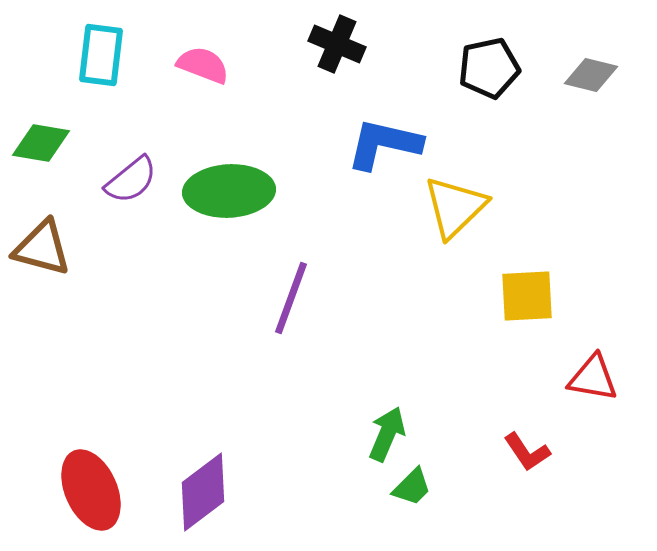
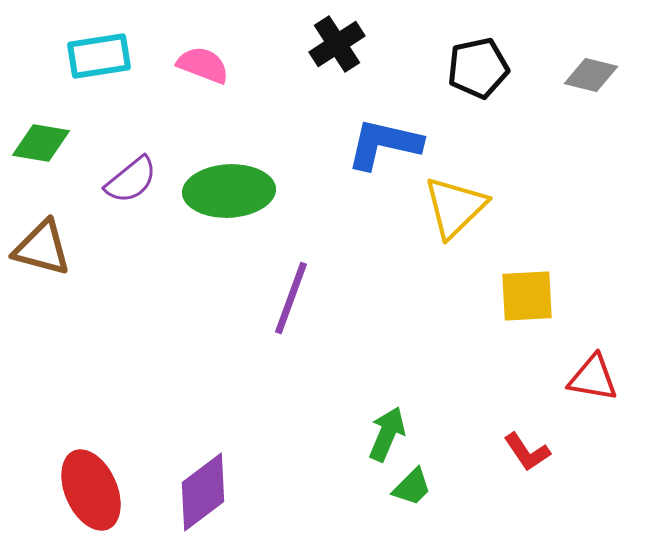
black cross: rotated 34 degrees clockwise
cyan rectangle: moved 2 px left, 1 px down; rotated 74 degrees clockwise
black pentagon: moved 11 px left
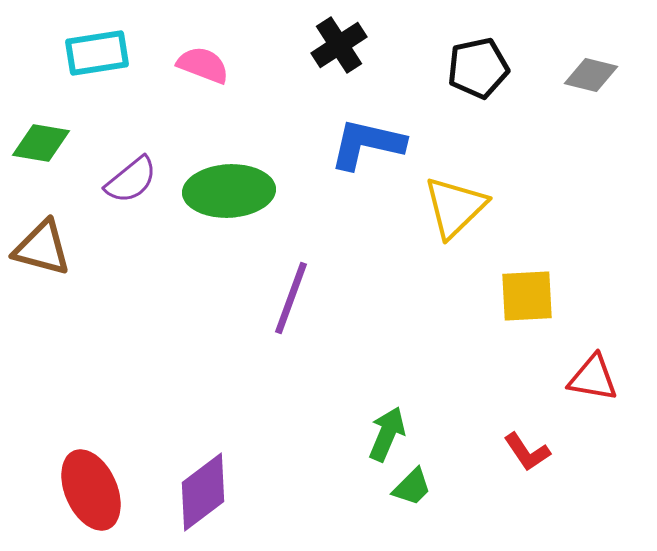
black cross: moved 2 px right, 1 px down
cyan rectangle: moved 2 px left, 3 px up
blue L-shape: moved 17 px left
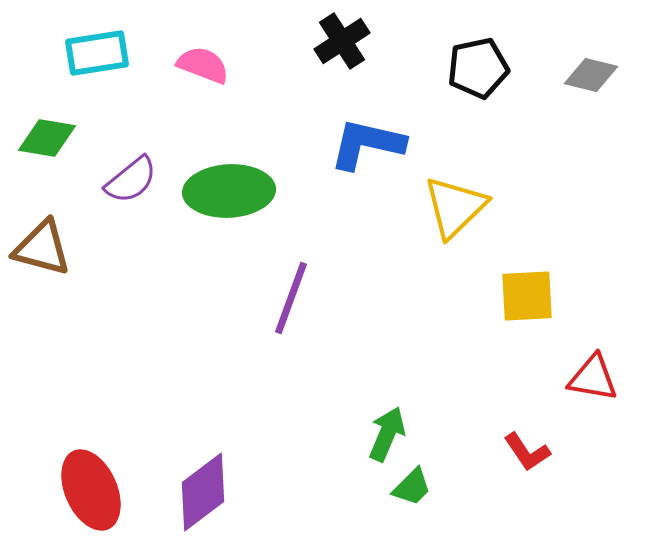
black cross: moved 3 px right, 4 px up
green diamond: moved 6 px right, 5 px up
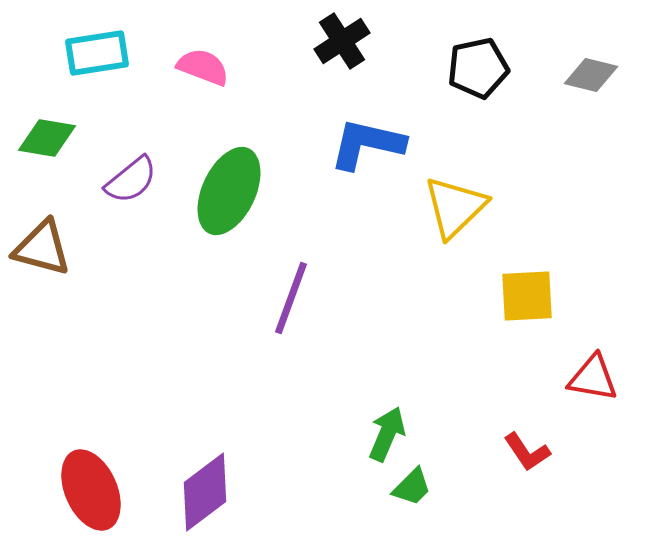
pink semicircle: moved 2 px down
green ellipse: rotated 62 degrees counterclockwise
purple diamond: moved 2 px right
